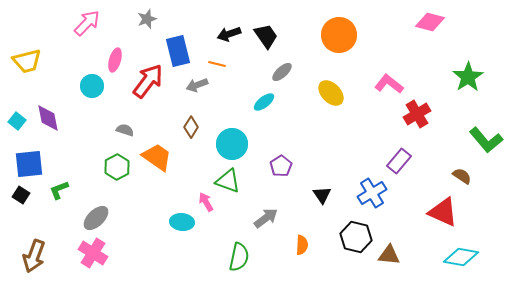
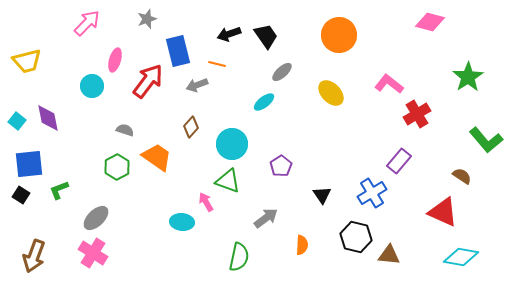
brown diamond at (191, 127): rotated 10 degrees clockwise
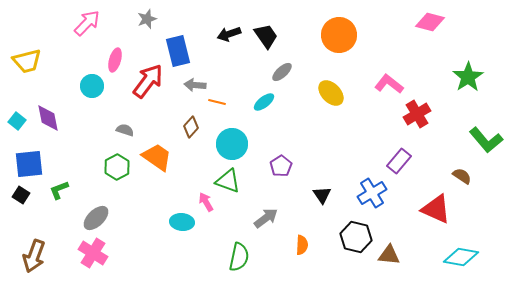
orange line at (217, 64): moved 38 px down
gray arrow at (197, 85): moved 2 px left; rotated 25 degrees clockwise
red triangle at (443, 212): moved 7 px left, 3 px up
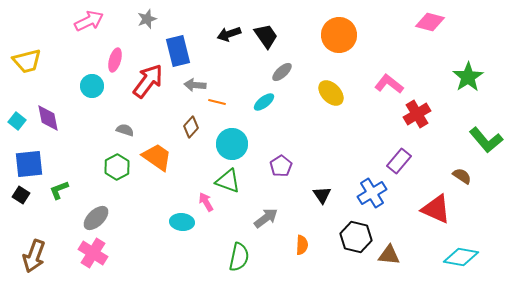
pink arrow at (87, 23): moved 2 px right, 2 px up; rotated 20 degrees clockwise
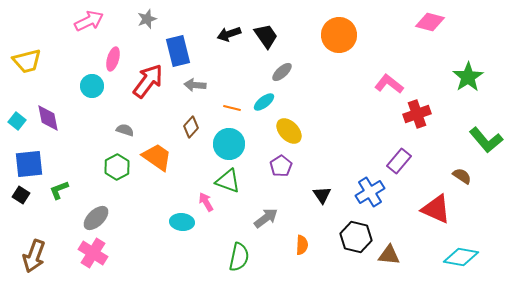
pink ellipse at (115, 60): moved 2 px left, 1 px up
yellow ellipse at (331, 93): moved 42 px left, 38 px down
orange line at (217, 102): moved 15 px right, 6 px down
red cross at (417, 114): rotated 12 degrees clockwise
cyan circle at (232, 144): moved 3 px left
blue cross at (372, 193): moved 2 px left, 1 px up
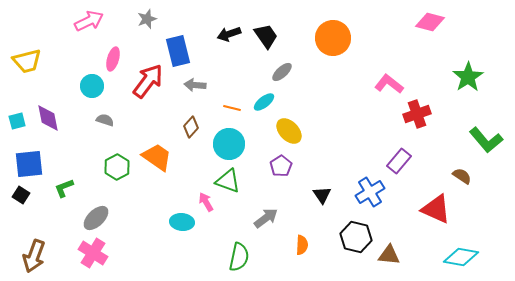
orange circle at (339, 35): moved 6 px left, 3 px down
cyan square at (17, 121): rotated 36 degrees clockwise
gray semicircle at (125, 130): moved 20 px left, 10 px up
green L-shape at (59, 190): moved 5 px right, 2 px up
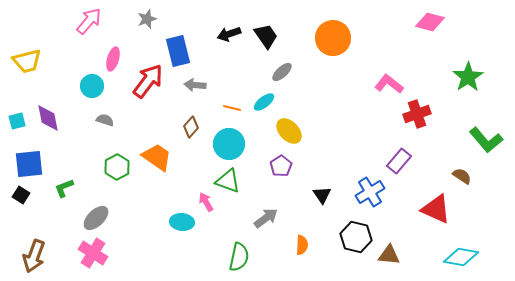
pink arrow at (89, 21): rotated 24 degrees counterclockwise
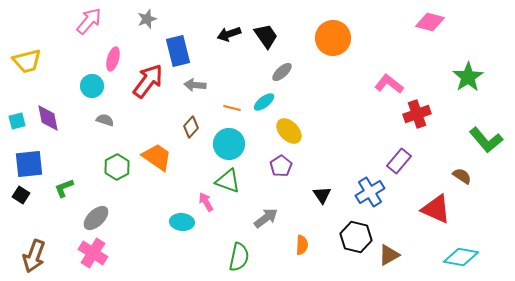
brown triangle at (389, 255): rotated 35 degrees counterclockwise
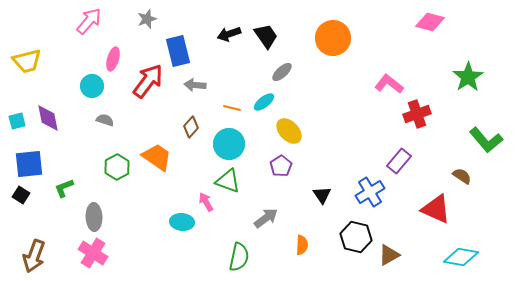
gray ellipse at (96, 218): moved 2 px left, 1 px up; rotated 48 degrees counterclockwise
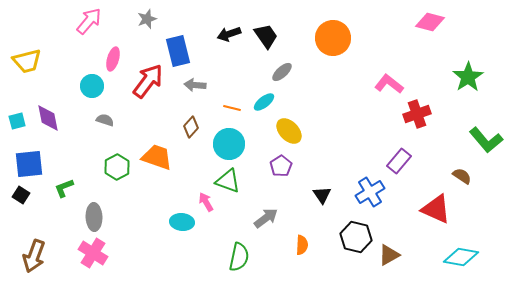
orange trapezoid at (157, 157): rotated 16 degrees counterclockwise
